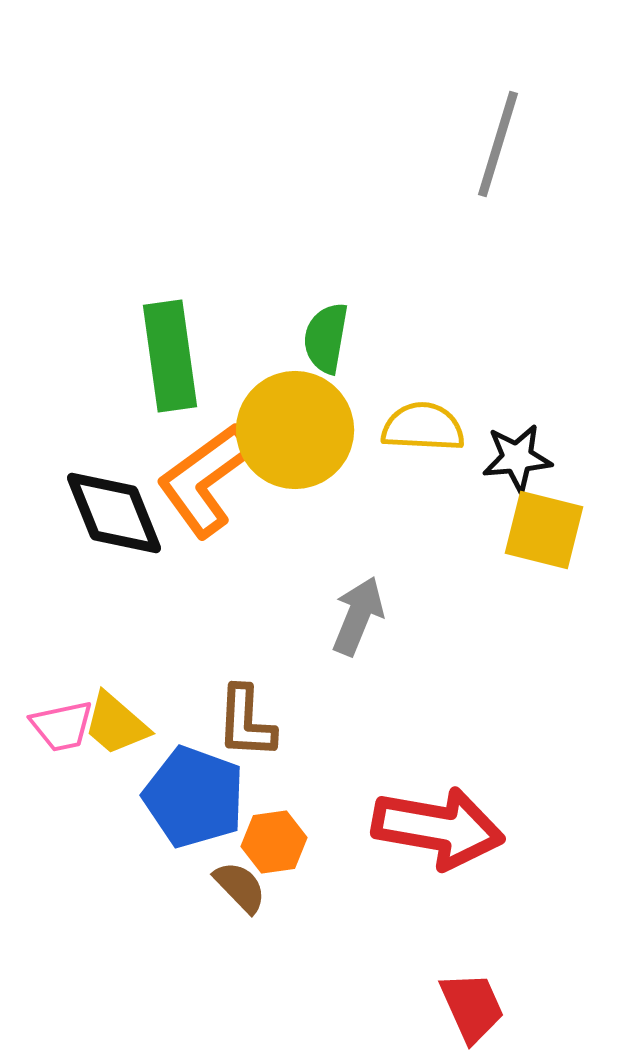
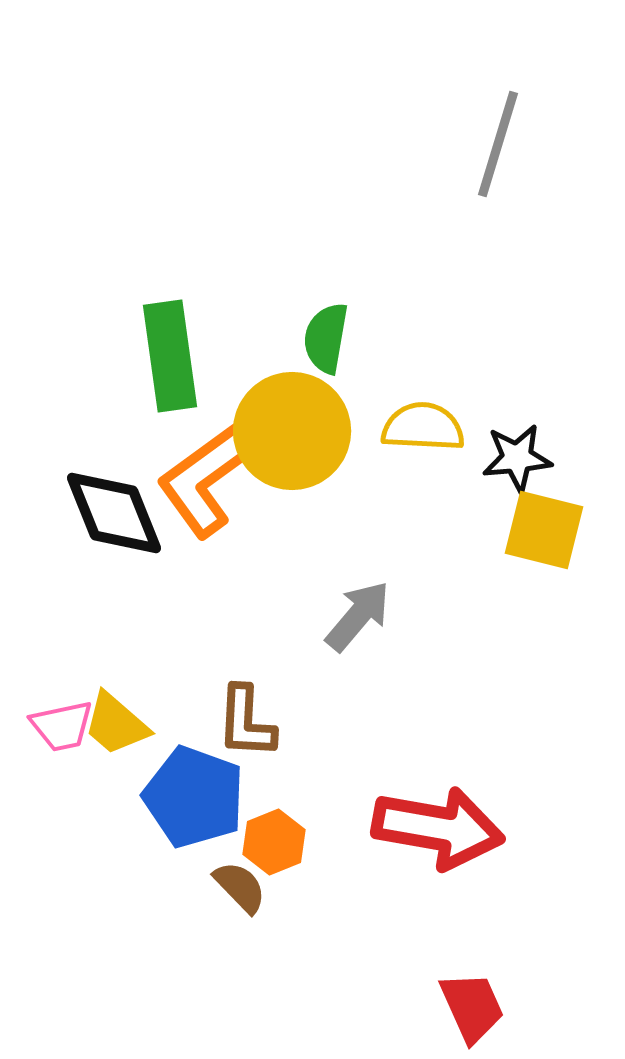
yellow circle: moved 3 px left, 1 px down
gray arrow: rotated 18 degrees clockwise
orange hexagon: rotated 14 degrees counterclockwise
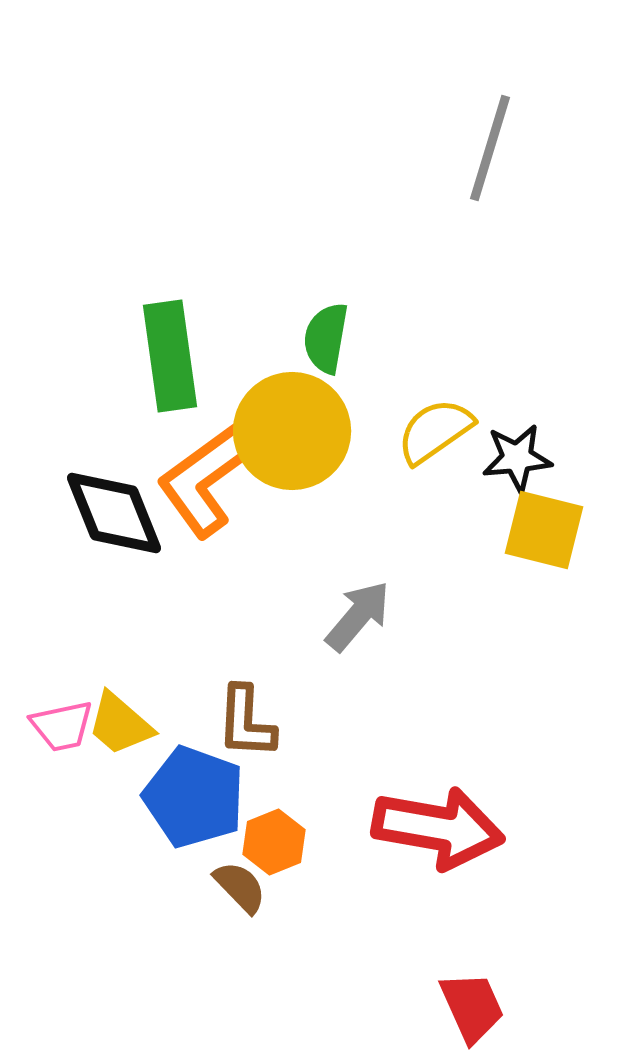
gray line: moved 8 px left, 4 px down
yellow semicircle: moved 12 px right, 4 px down; rotated 38 degrees counterclockwise
yellow trapezoid: moved 4 px right
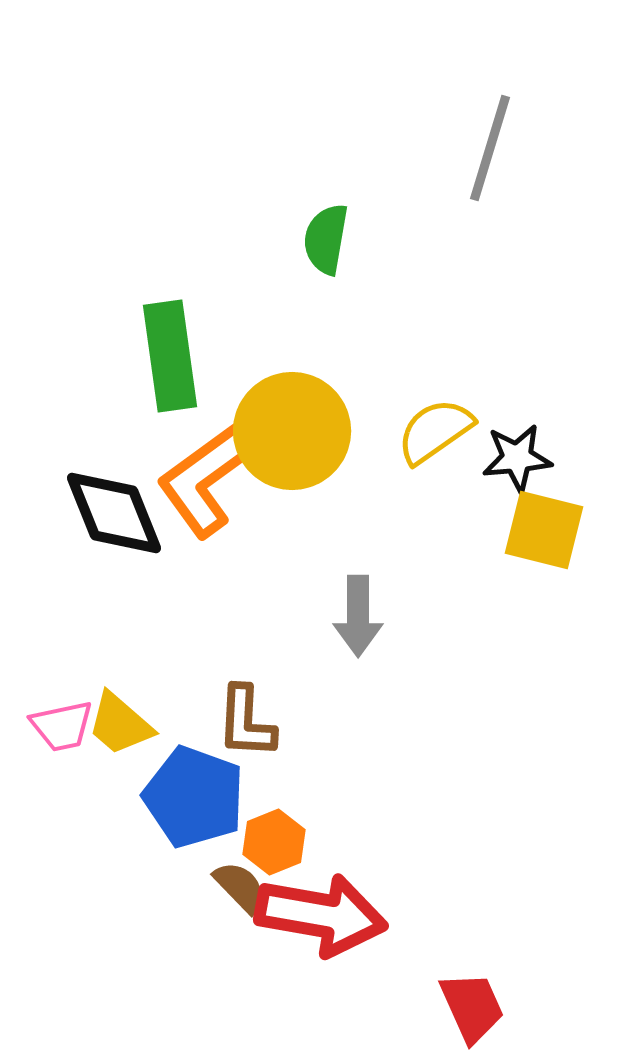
green semicircle: moved 99 px up
gray arrow: rotated 140 degrees clockwise
red arrow: moved 117 px left, 87 px down
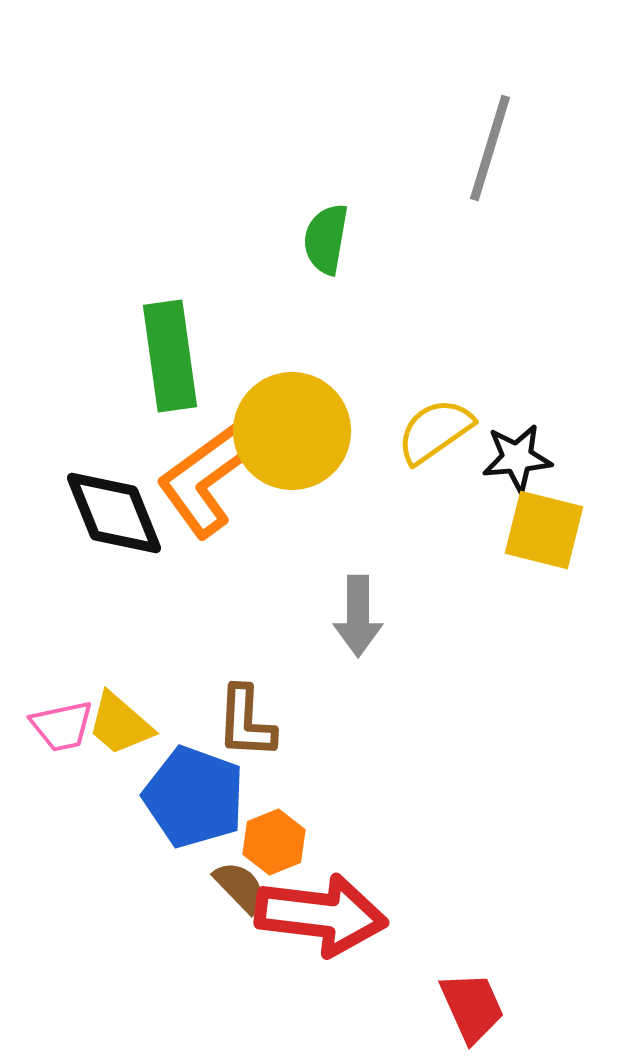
red arrow: rotated 3 degrees counterclockwise
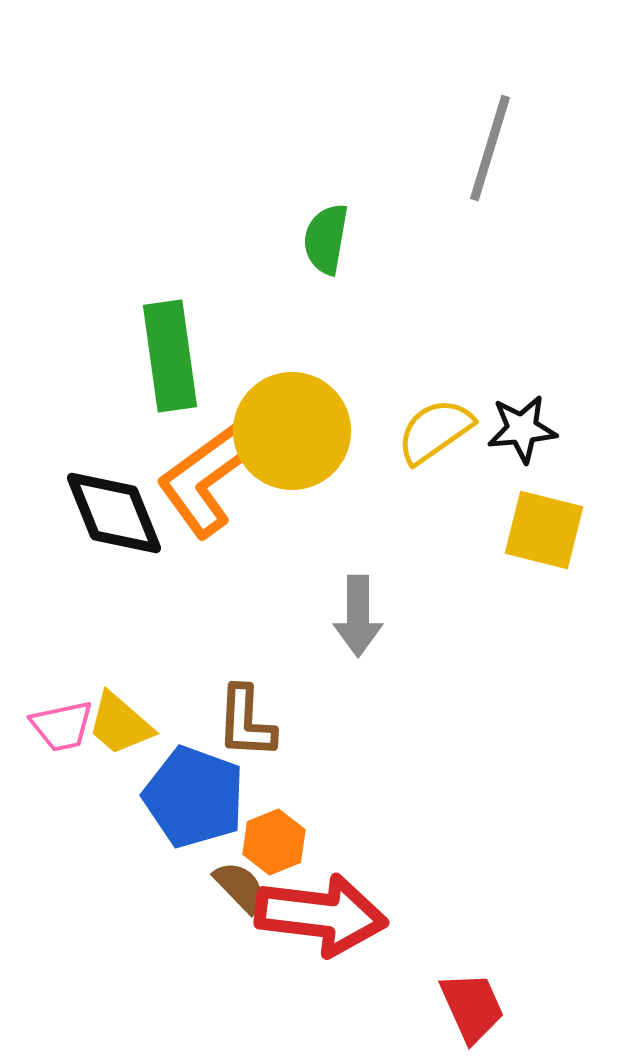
black star: moved 5 px right, 29 px up
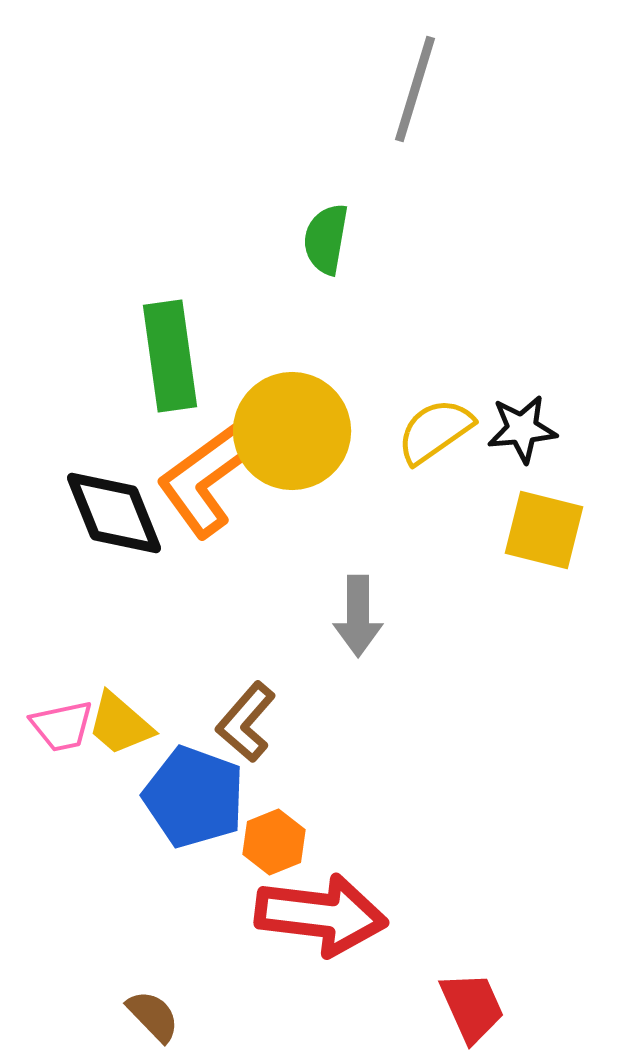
gray line: moved 75 px left, 59 px up
brown L-shape: rotated 38 degrees clockwise
brown semicircle: moved 87 px left, 129 px down
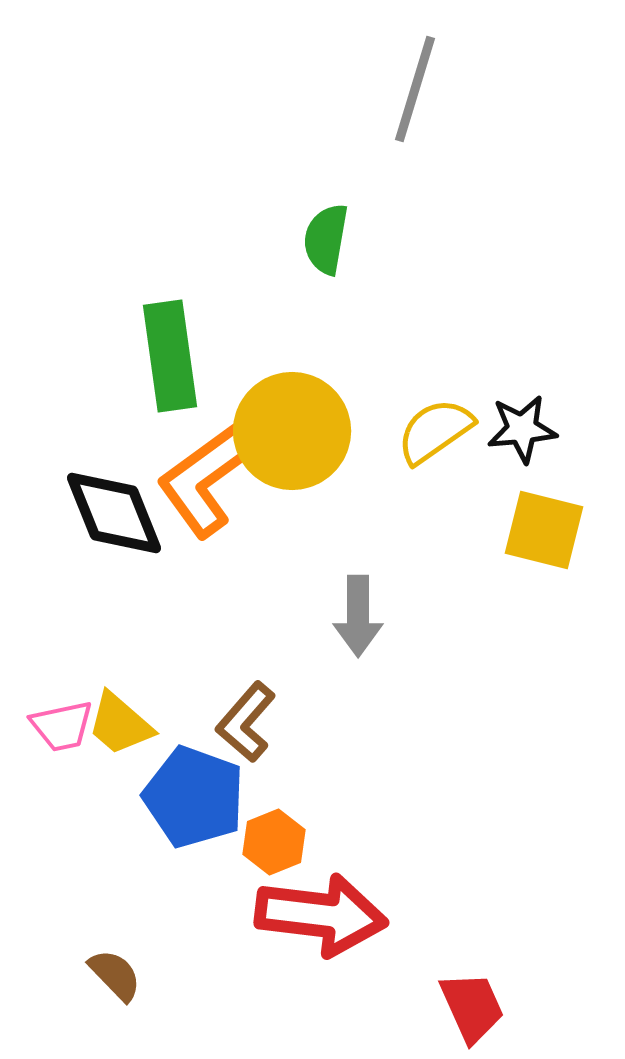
brown semicircle: moved 38 px left, 41 px up
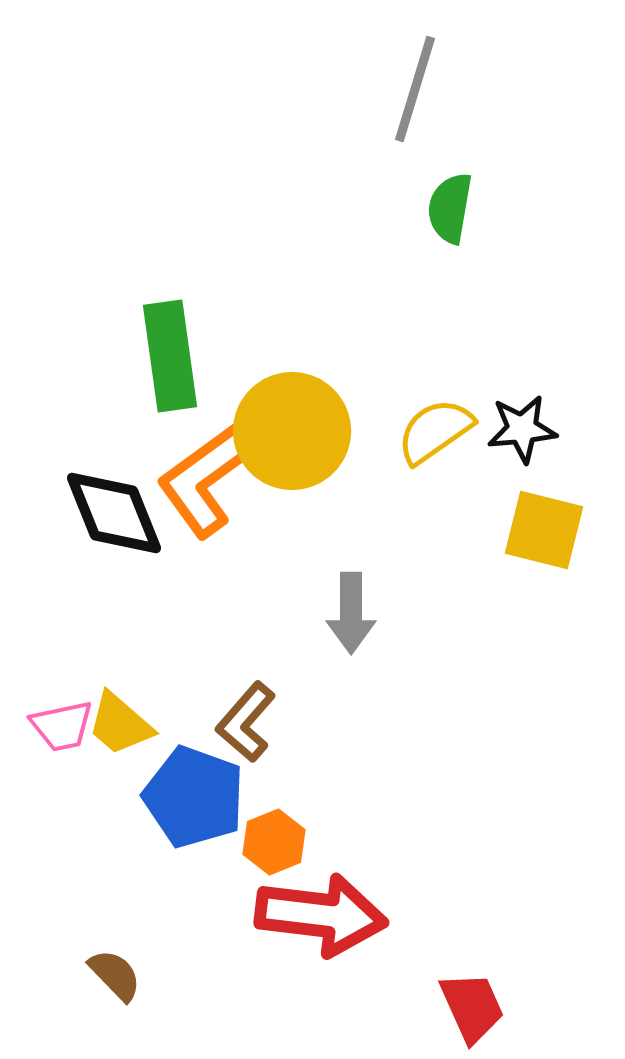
green semicircle: moved 124 px right, 31 px up
gray arrow: moved 7 px left, 3 px up
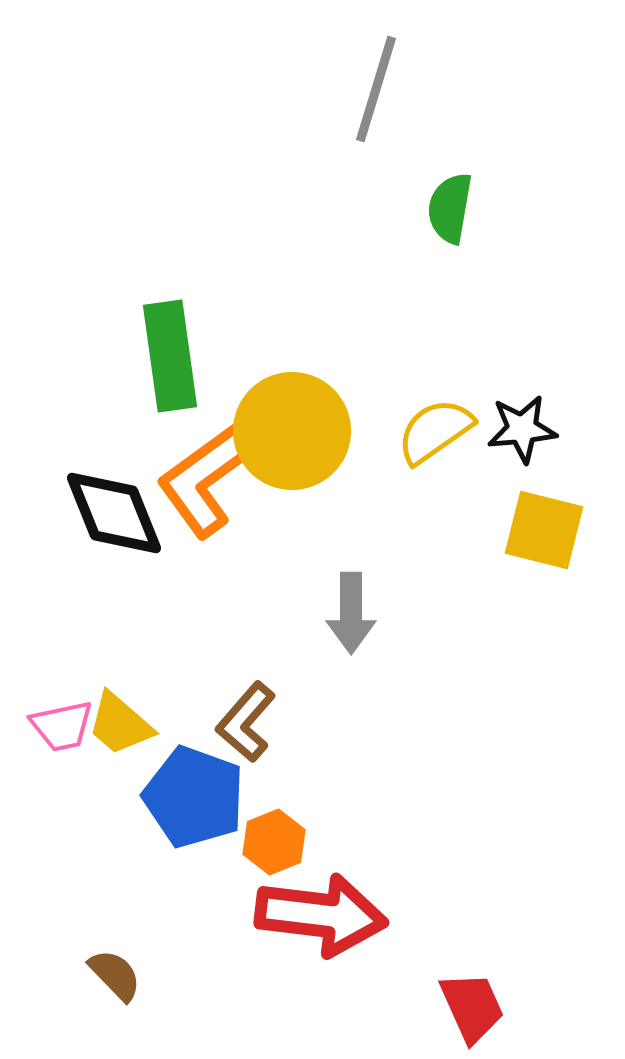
gray line: moved 39 px left
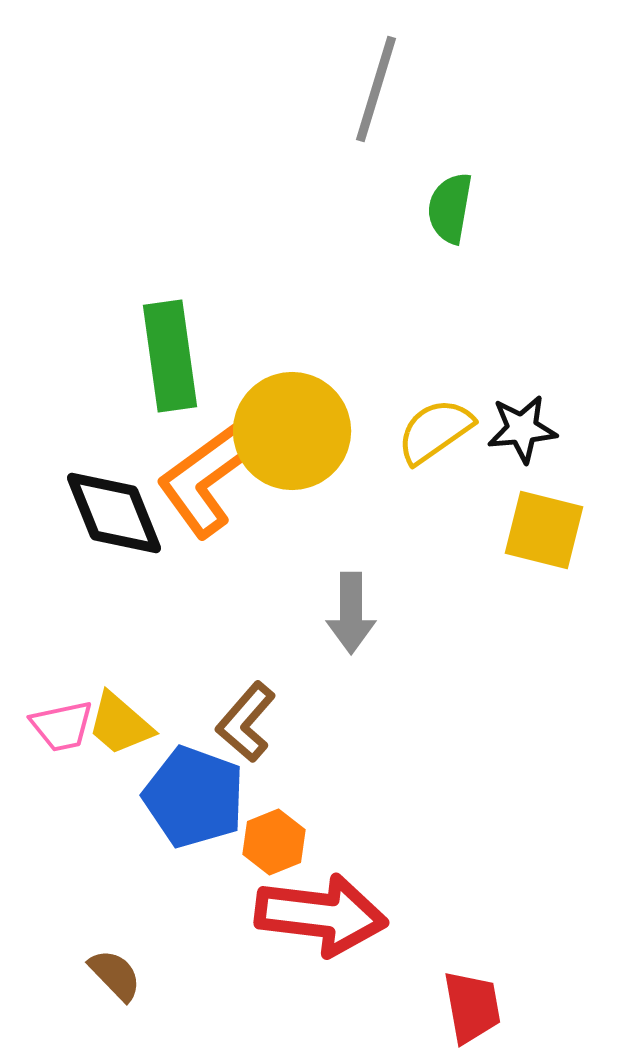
red trapezoid: rotated 14 degrees clockwise
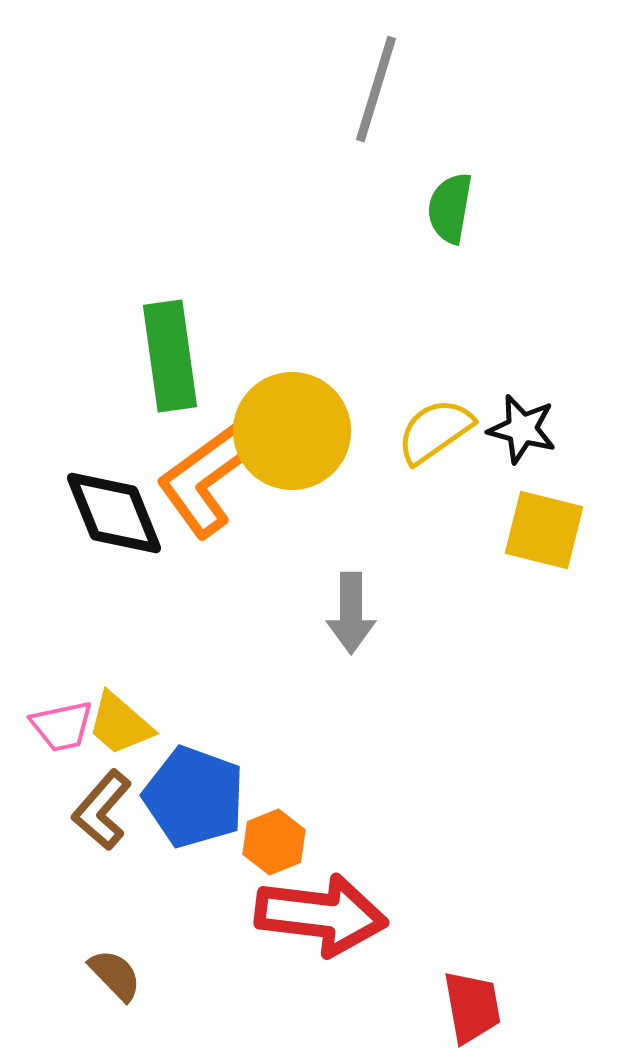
black star: rotated 20 degrees clockwise
brown L-shape: moved 144 px left, 88 px down
